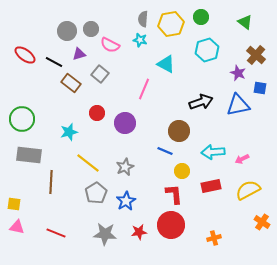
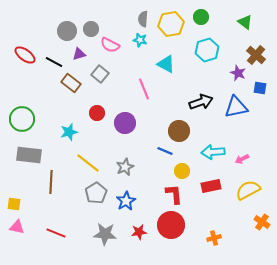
pink line at (144, 89): rotated 45 degrees counterclockwise
blue triangle at (238, 105): moved 2 px left, 2 px down
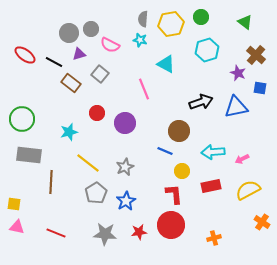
gray circle at (67, 31): moved 2 px right, 2 px down
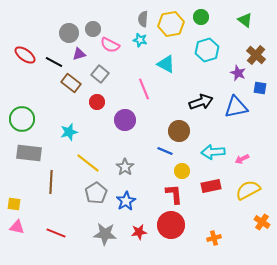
green triangle at (245, 22): moved 2 px up
gray circle at (91, 29): moved 2 px right
red circle at (97, 113): moved 11 px up
purple circle at (125, 123): moved 3 px up
gray rectangle at (29, 155): moved 2 px up
gray star at (125, 167): rotated 12 degrees counterclockwise
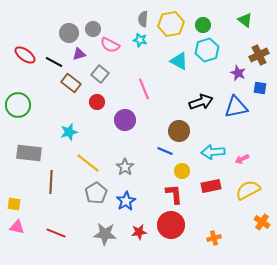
green circle at (201, 17): moved 2 px right, 8 px down
brown cross at (256, 55): moved 3 px right; rotated 24 degrees clockwise
cyan triangle at (166, 64): moved 13 px right, 3 px up
green circle at (22, 119): moved 4 px left, 14 px up
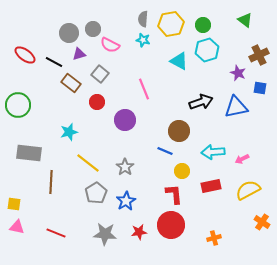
cyan star at (140, 40): moved 3 px right
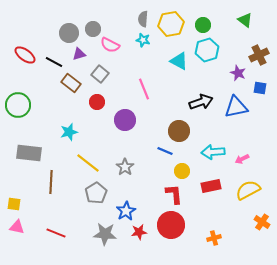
blue star at (126, 201): moved 10 px down
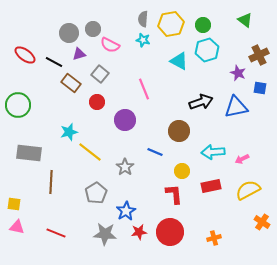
blue line at (165, 151): moved 10 px left, 1 px down
yellow line at (88, 163): moved 2 px right, 11 px up
red circle at (171, 225): moved 1 px left, 7 px down
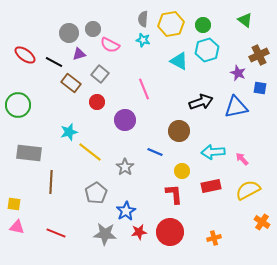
pink arrow at (242, 159): rotated 72 degrees clockwise
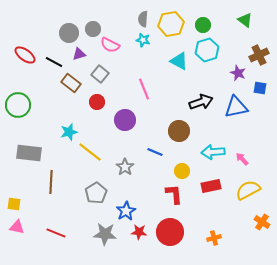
red star at (139, 232): rotated 14 degrees clockwise
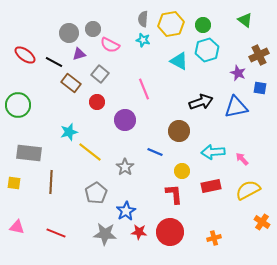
yellow square at (14, 204): moved 21 px up
